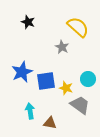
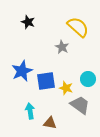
blue star: moved 1 px up
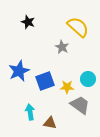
blue star: moved 3 px left
blue square: moved 1 px left; rotated 12 degrees counterclockwise
yellow star: moved 1 px right, 1 px up; rotated 16 degrees counterclockwise
cyan arrow: moved 1 px down
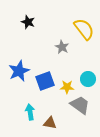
yellow semicircle: moved 6 px right, 2 px down; rotated 10 degrees clockwise
